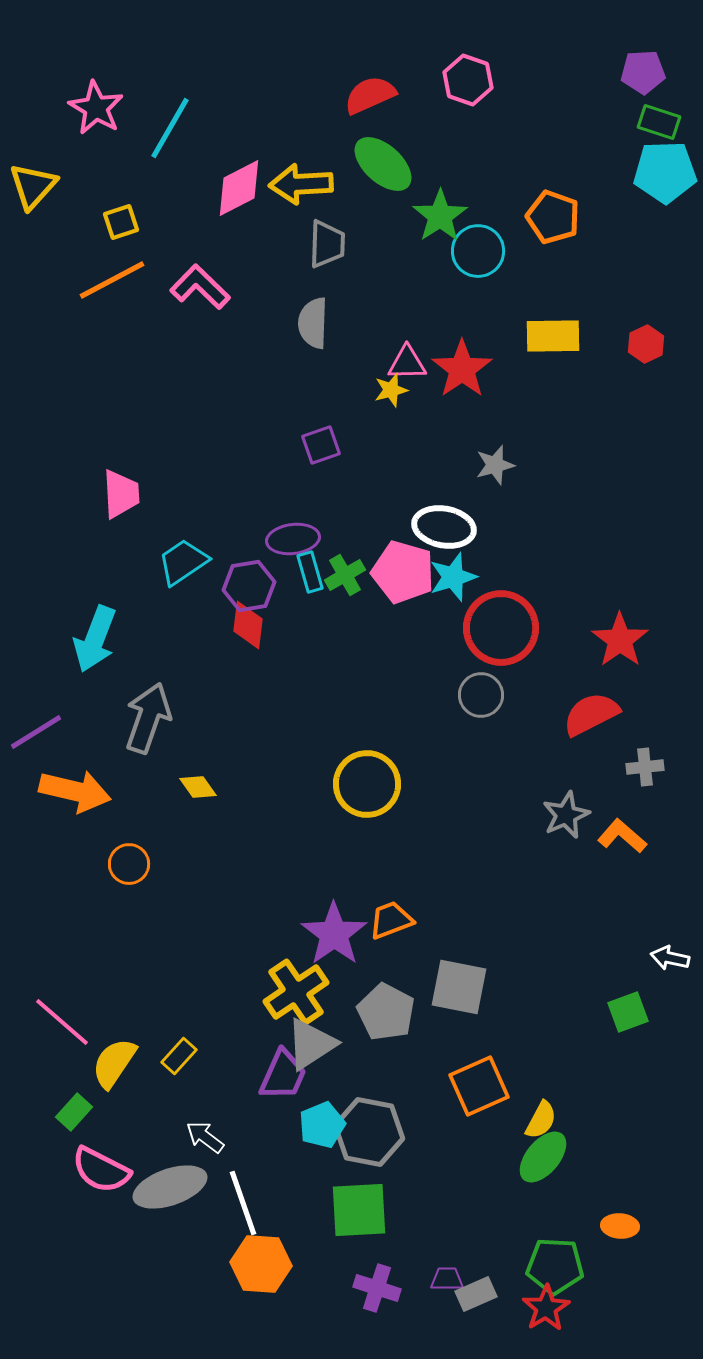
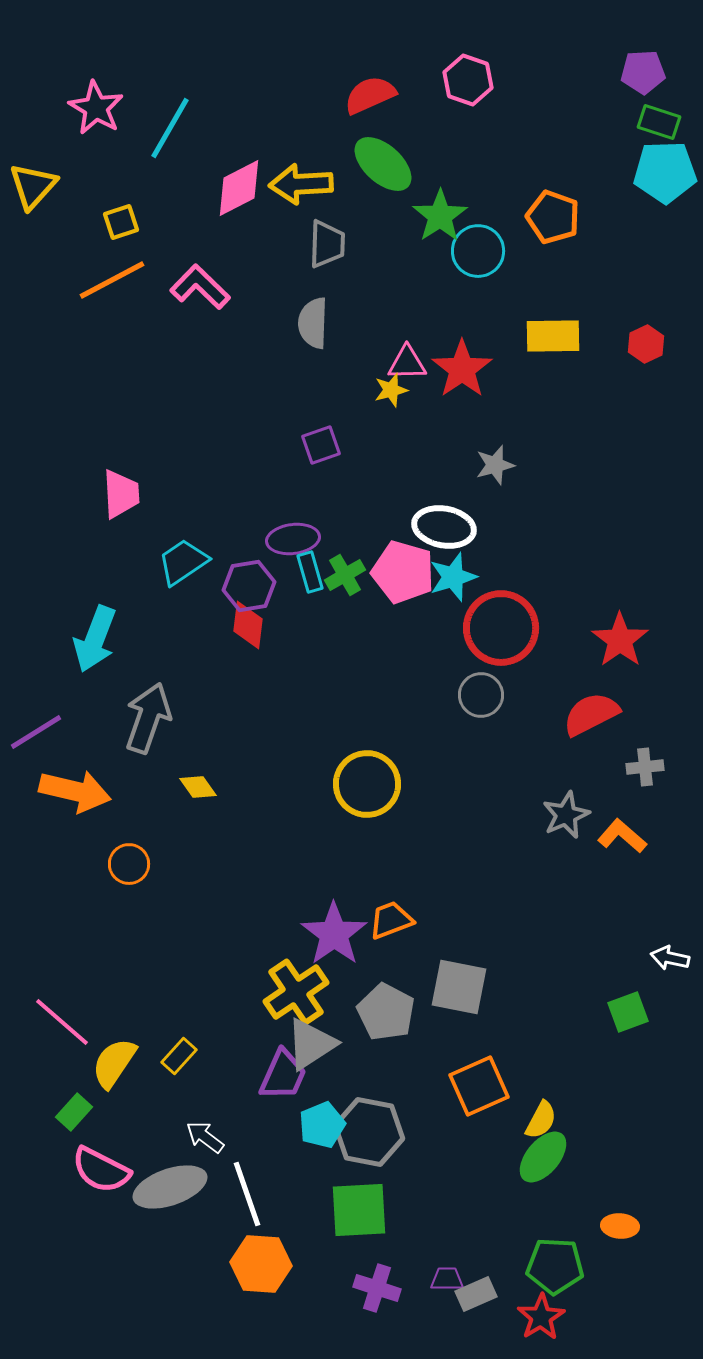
white line at (243, 1203): moved 4 px right, 9 px up
red star at (546, 1308): moved 5 px left, 9 px down
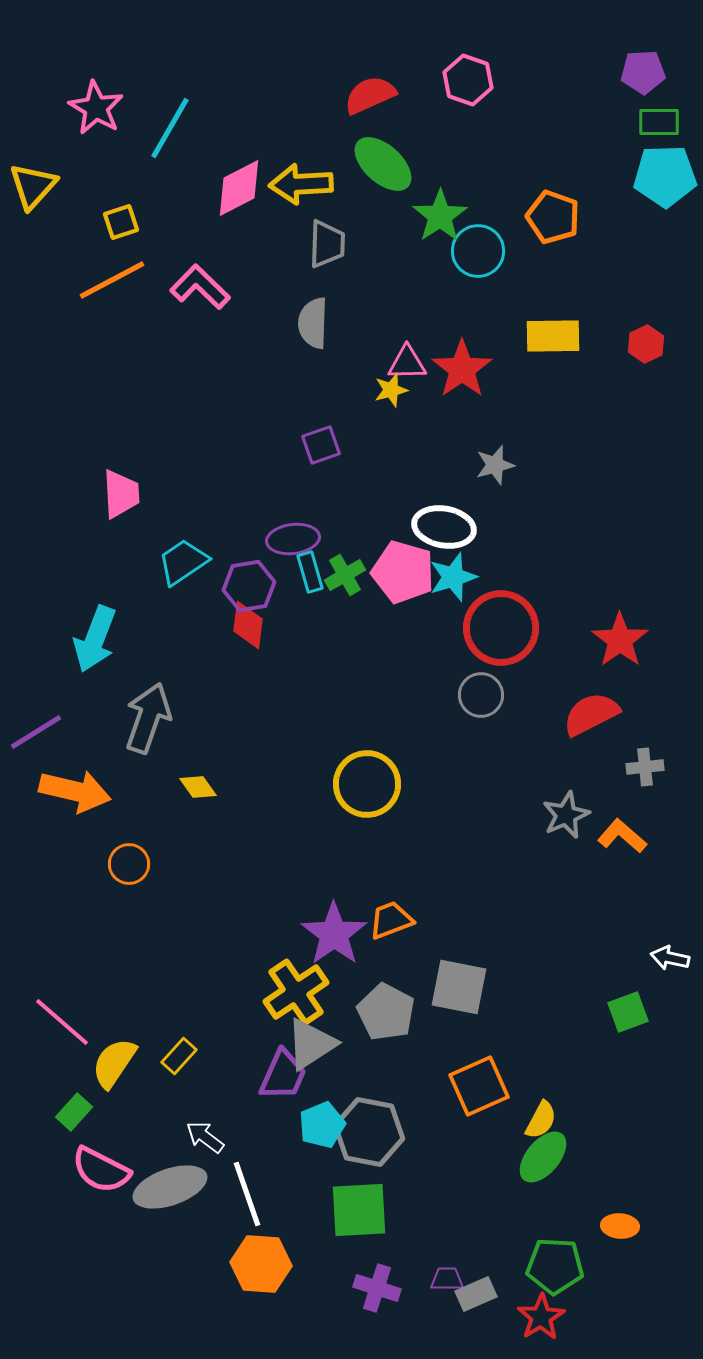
green rectangle at (659, 122): rotated 18 degrees counterclockwise
cyan pentagon at (665, 172): moved 4 px down
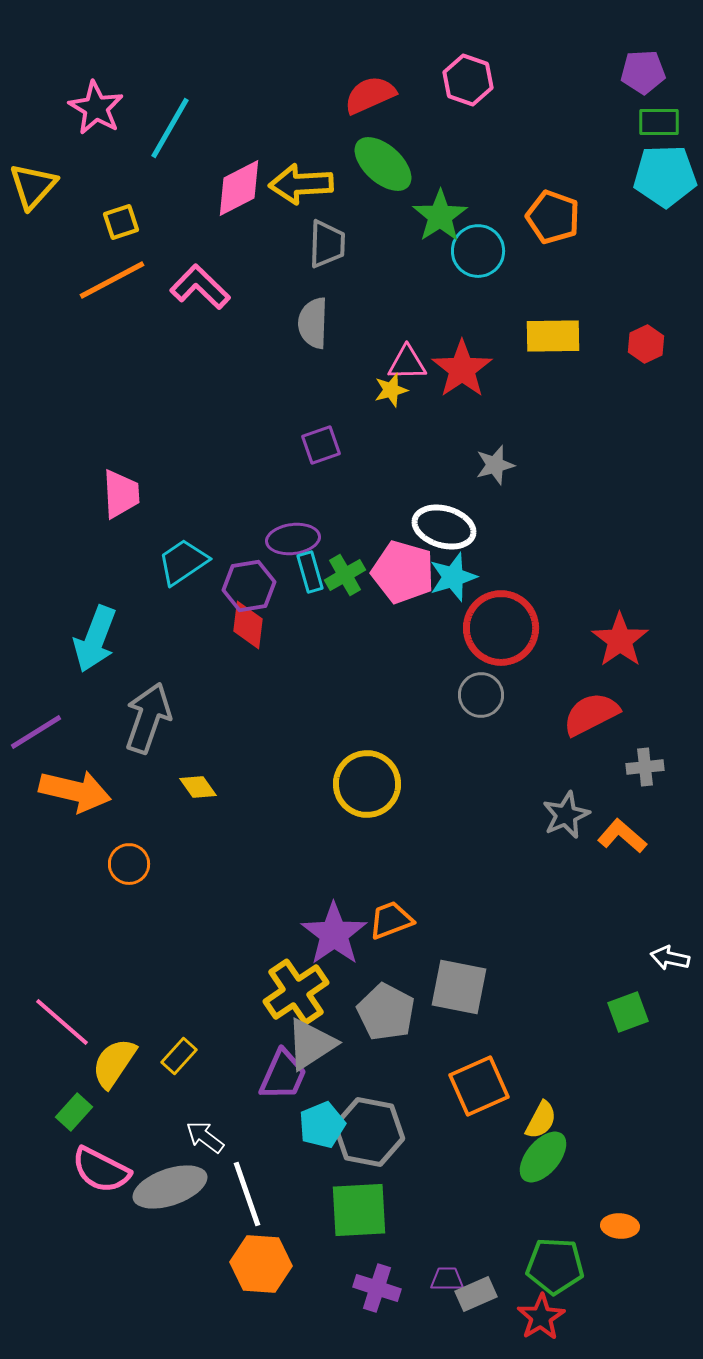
white ellipse at (444, 527): rotated 6 degrees clockwise
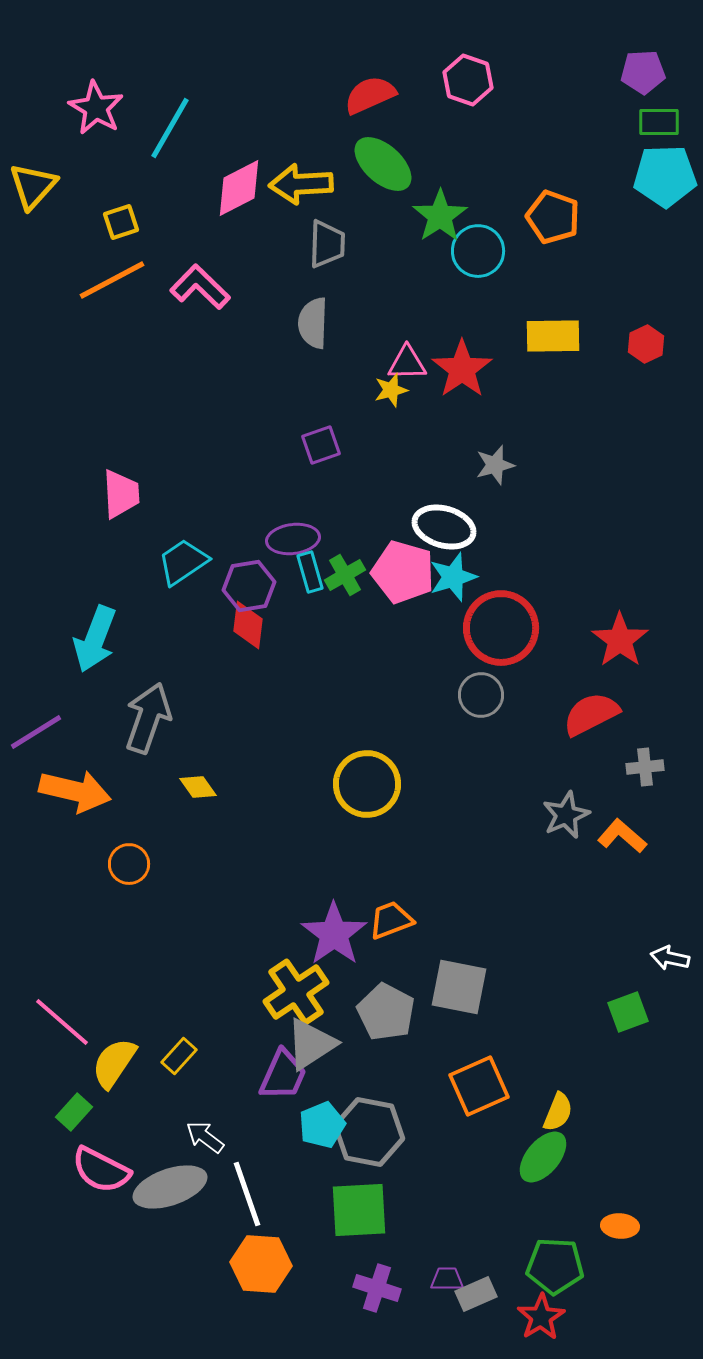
yellow semicircle at (541, 1120): moved 17 px right, 8 px up; rotated 6 degrees counterclockwise
